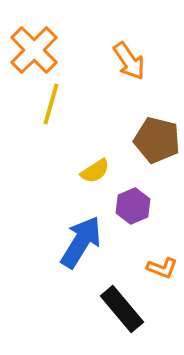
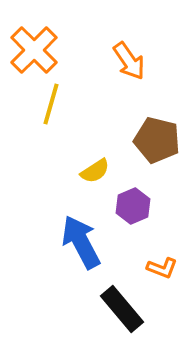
blue arrow: rotated 60 degrees counterclockwise
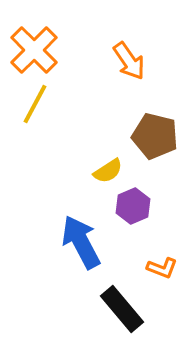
yellow line: moved 16 px left; rotated 12 degrees clockwise
brown pentagon: moved 2 px left, 4 px up
yellow semicircle: moved 13 px right
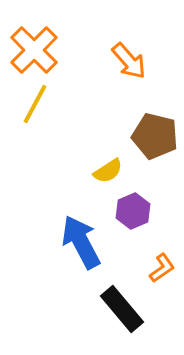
orange arrow: rotated 6 degrees counterclockwise
purple hexagon: moved 5 px down
orange L-shape: rotated 56 degrees counterclockwise
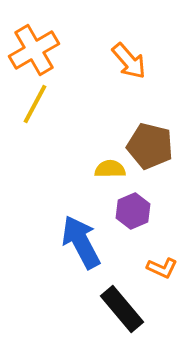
orange cross: rotated 15 degrees clockwise
brown pentagon: moved 5 px left, 10 px down
yellow semicircle: moved 2 px right, 2 px up; rotated 148 degrees counterclockwise
orange L-shape: rotated 60 degrees clockwise
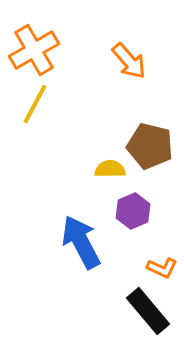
black rectangle: moved 26 px right, 2 px down
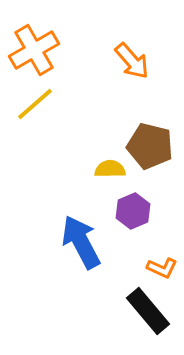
orange arrow: moved 3 px right
yellow line: rotated 21 degrees clockwise
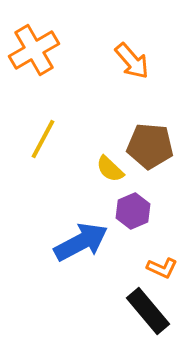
yellow line: moved 8 px right, 35 px down; rotated 21 degrees counterclockwise
brown pentagon: rotated 9 degrees counterclockwise
yellow semicircle: rotated 136 degrees counterclockwise
blue arrow: rotated 90 degrees clockwise
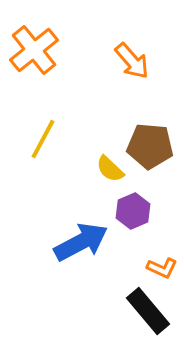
orange cross: rotated 9 degrees counterclockwise
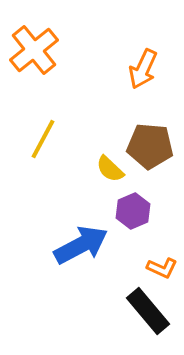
orange arrow: moved 11 px right, 8 px down; rotated 66 degrees clockwise
blue arrow: moved 3 px down
